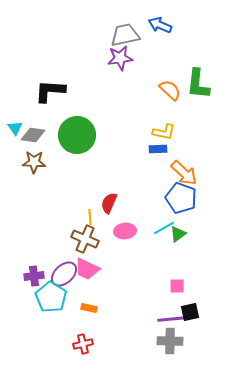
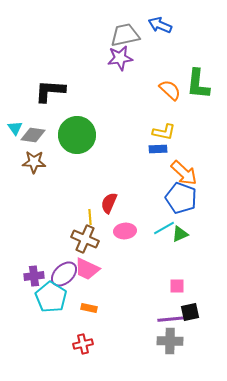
green triangle: moved 2 px right; rotated 12 degrees clockwise
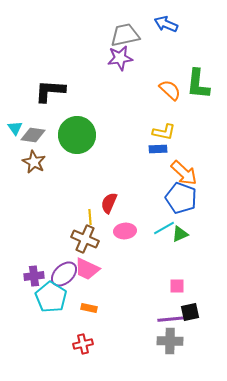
blue arrow: moved 6 px right, 1 px up
brown star: rotated 25 degrees clockwise
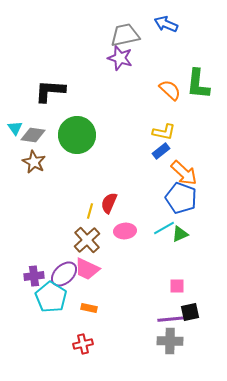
purple star: rotated 25 degrees clockwise
blue rectangle: moved 3 px right, 2 px down; rotated 36 degrees counterclockwise
yellow line: moved 6 px up; rotated 21 degrees clockwise
brown cross: moved 2 px right, 1 px down; rotated 24 degrees clockwise
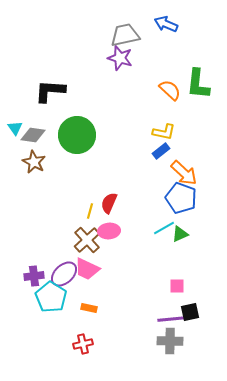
pink ellipse: moved 16 px left
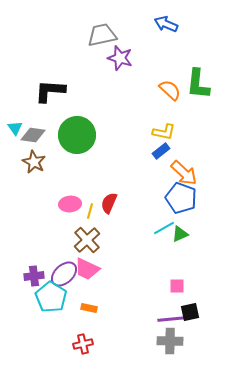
gray trapezoid: moved 23 px left
pink ellipse: moved 39 px left, 27 px up
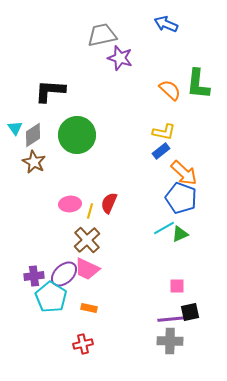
gray diamond: rotated 40 degrees counterclockwise
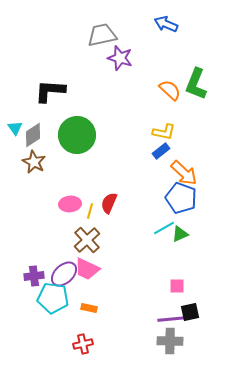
green L-shape: moved 2 px left; rotated 16 degrees clockwise
cyan pentagon: moved 2 px right, 1 px down; rotated 24 degrees counterclockwise
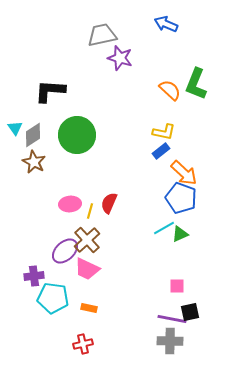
purple ellipse: moved 1 px right, 23 px up
purple line: rotated 16 degrees clockwise
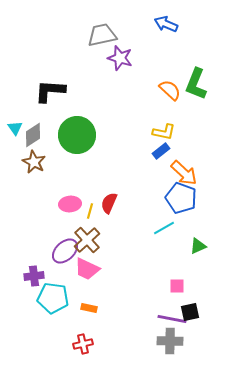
green triangle: moved 18 px right, 12 px down
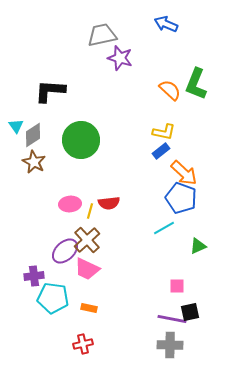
cyan triangle: moved 1 px right, 2 px up
green circle: moved 4 px right, 5 px down
red semicircle: rotated 120 degrees counterclockwise
gray cross: moved 4 px down
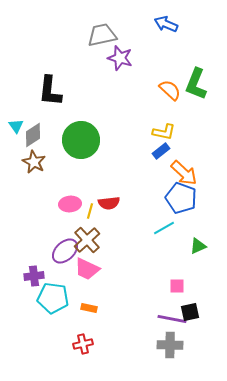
black L-shape: rotated 88 degrees counterclockwise
